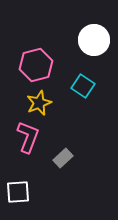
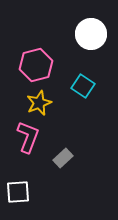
white circle: moved 3 px left, 6 px up
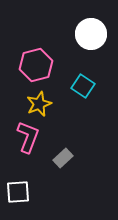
yellow star: moved 1 px down
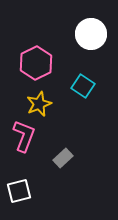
pink hexagon: moved 2 px up; rotated 12 degrees counterclockwise
pink L-shape: moved 4 px left, 1 px up
white square: moved 1 px right, 1 px up; rotated 10 degrees counterclockwise
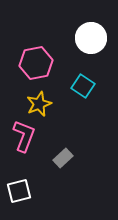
white circle: moved 4 px down
pink hexagon: rotated 16 degrees clockwise
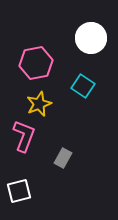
gray rectangle: rotated 18 degrees counterclockwise
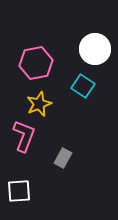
white circle: moved 4 px right, 11 px down
white square: rotated 10 degrees clockwise
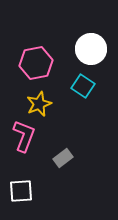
white circle: moved 4 px left
gray rectangle: rotated 24 degrees clockwise
white square: moved 2 px right
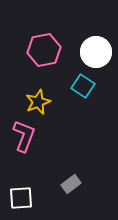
white circle: moved 5 px right, 3 px down
pink hexagon: moved 8 px right, 13 px up
yellow star: moved 1 px left, 2 px up
gray rectangle: moved 8 px right, 26 px down
white square: moved 7 px down
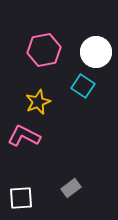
pink L-shape: rotated 84 degrees counterclockwise
gray rectangle: moved 4 px down
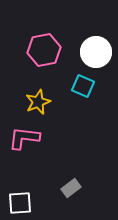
cyan square: rotated 10 degrees counterclockwise
pink L-shape: moved 2 px down; rotated 20 degrees counterclockwise
white square: moved 1 px left, 5 px down
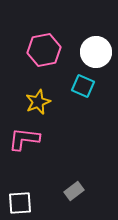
pink L-shape: moved 1 px down
gray rectangle: moved 3 px right, 3 px down
